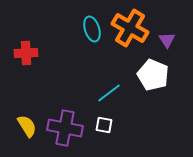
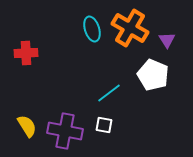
purple cross: moved 3 px down
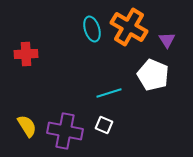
orange cross: moved 1 px left, 1 px up
red cross: moved 1 px down
cyan line: rotated 20 degrees clockwise
white square: rotated 12 degrees clockwise
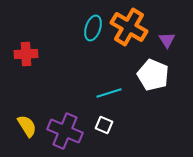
cyan ellipse: moved 1 px right, 1 px up; rotated 35 degrees clockwise
purple cross: rotated 12 degrees clockwise
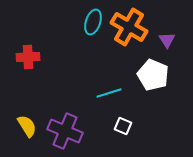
cyan ellipse: moved 6 px up
red cross: moved 2 px right, 3 px down
white square: moved 19 px right, 1 px down
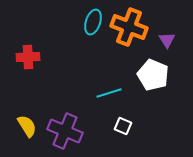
orange cross: rotated 9 degrees counterclockwise
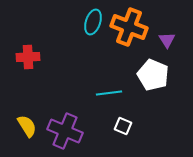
cyan line: rotated 10 degrees clockwise
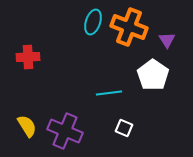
white pentagon: rotated 12 degrees clockwise
white square: moved 1 px right, 2 px down
